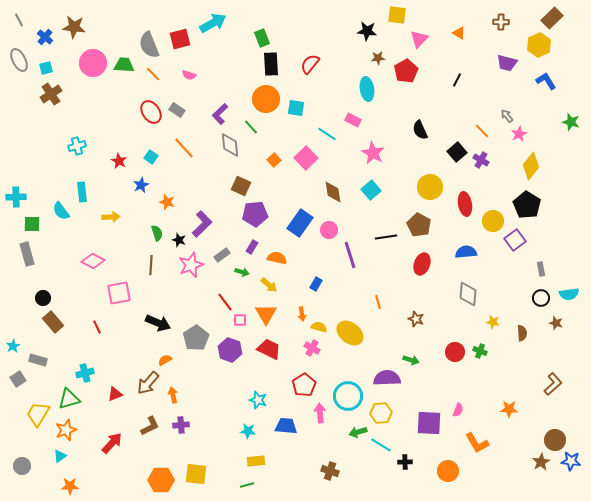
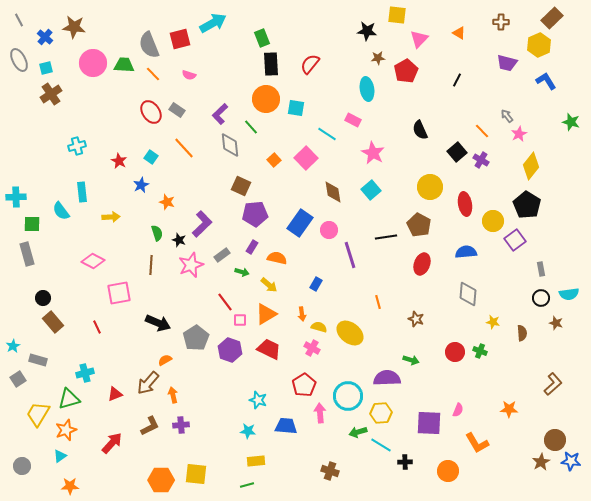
orange triangle at (266, 314): rotated 30 degrees clockwise
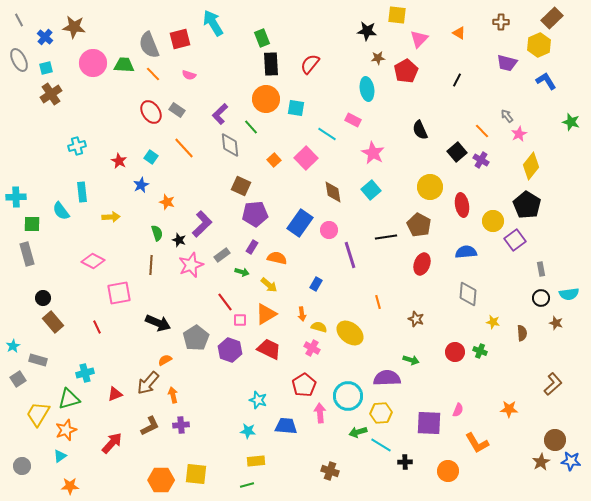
cyan arrow at (213, 23): rotated 92 degrees counterclockwise
red ellipse at (465, 204): moved 3 px left, 1 px down
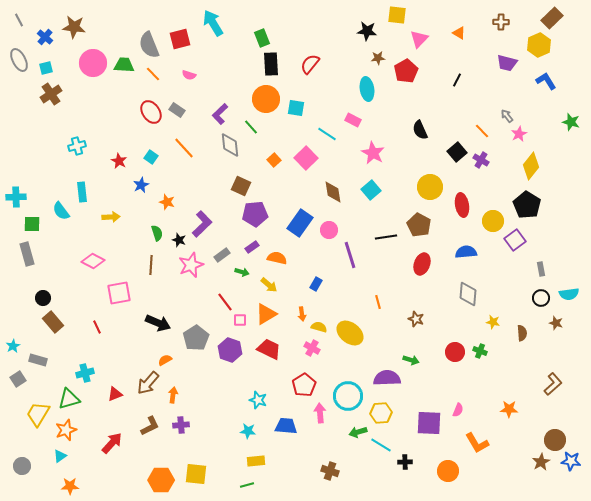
purple rectangle at (252, 247): rotated 24 degrees clockwise
orange arrow at (173, 395): rotated 21 degrees clockwise
